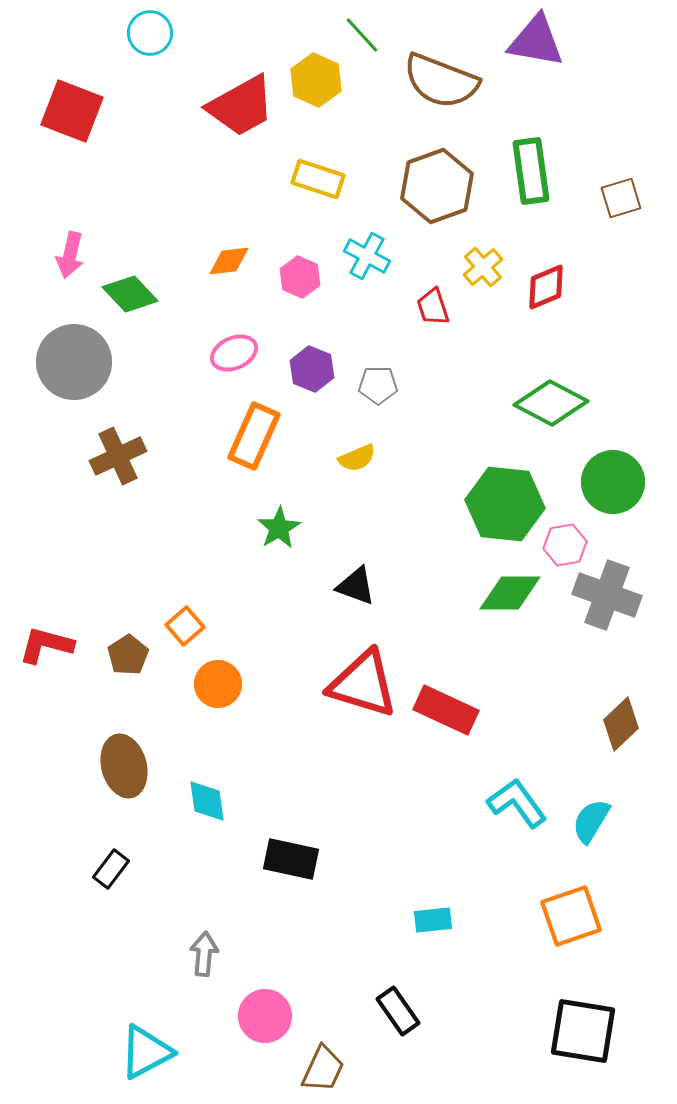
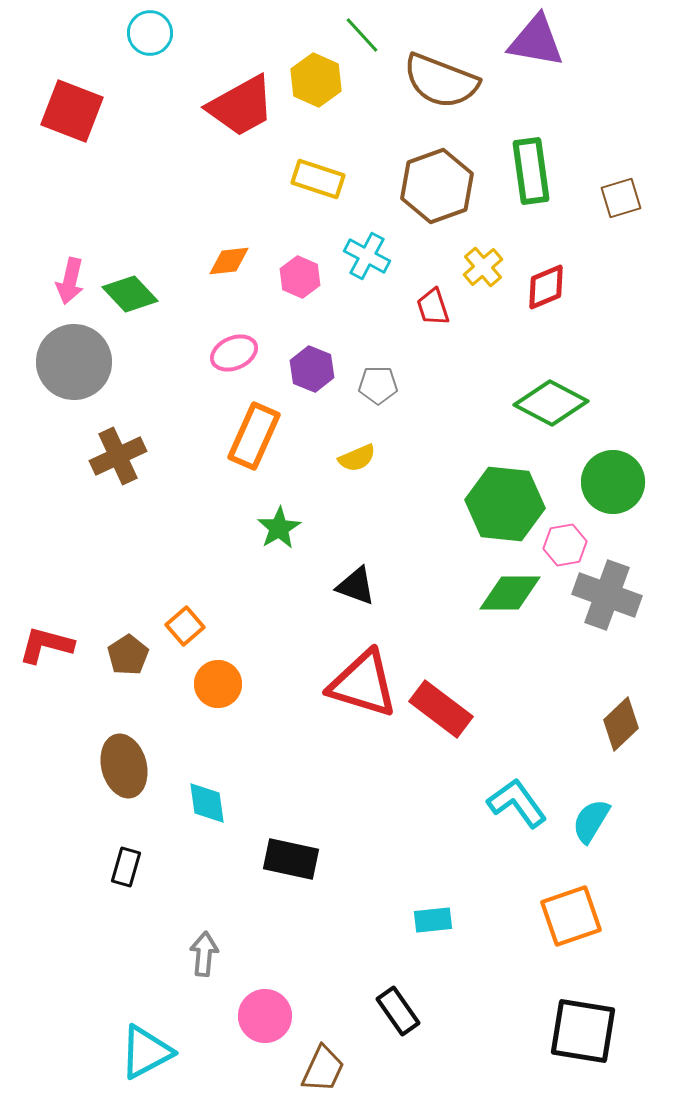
pink arrow at (70, 255): moved 26 px down
red rectangle at (446, 710): moved 5 px left, 1 px up; rotated 12 degrees clockwise
cyan diamond at (207, 801): moved 2 px down
black rectangle at (111, 869): moved 15 px right, 2 px up; rotated 21 degrees counterclockwise
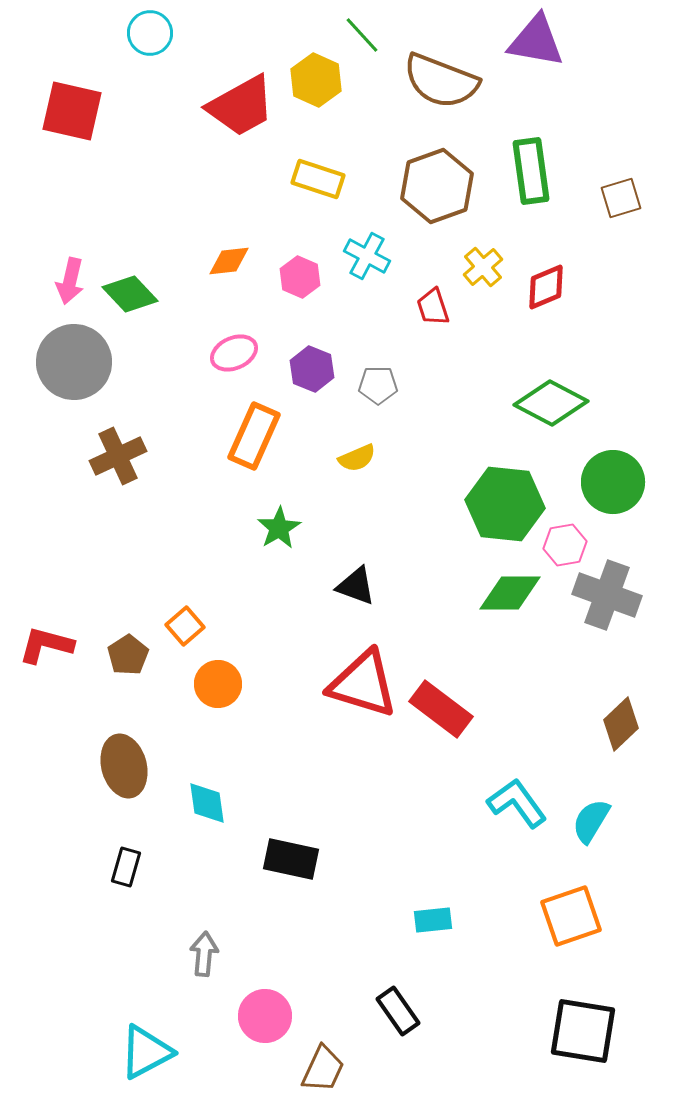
red square at (72, 111): rotated 8 degrees counterclockwise
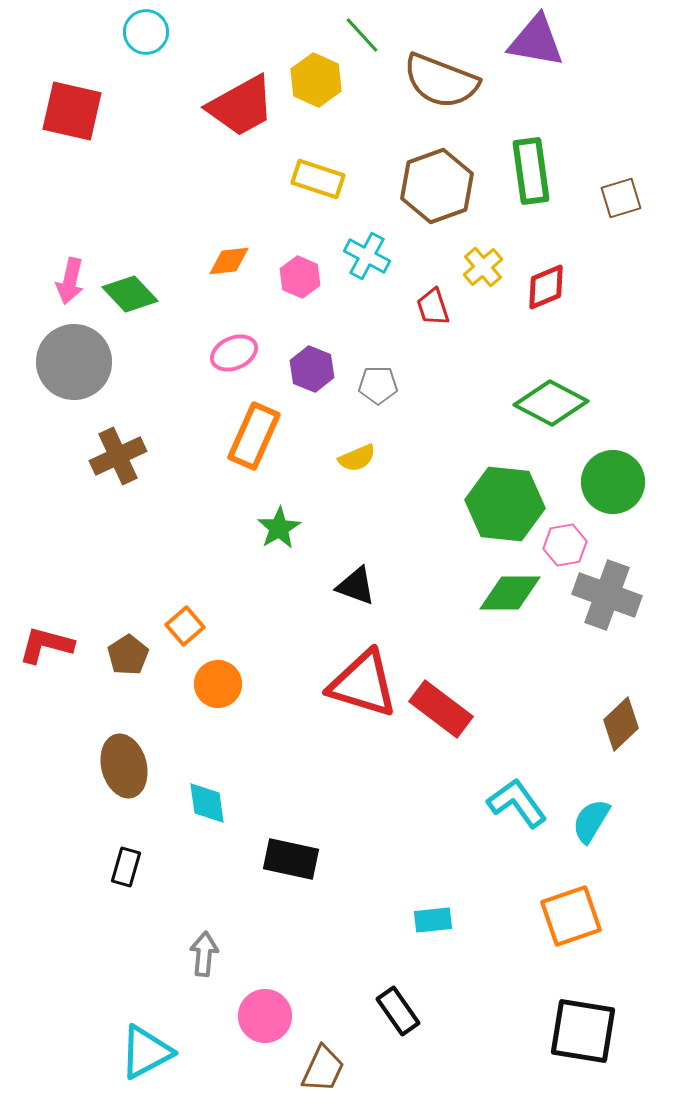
cyan circle at (150, 33): moved 4 px left, 1 px up
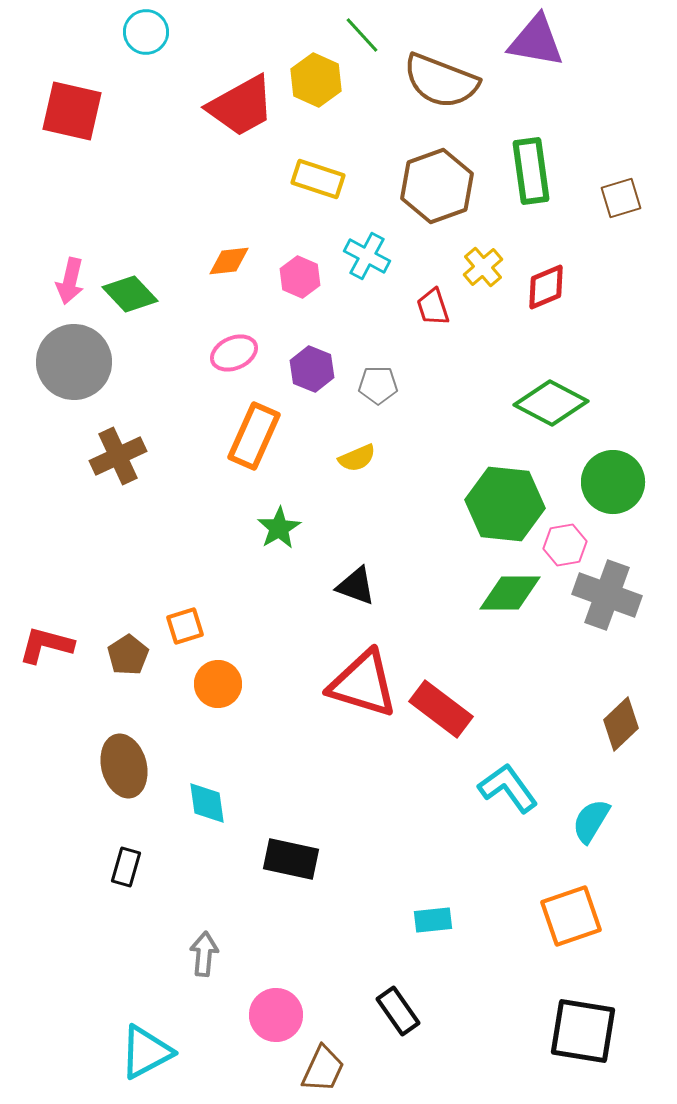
orange square at (185, 626): rotated 24 degrees clockwise
cyan L-shape at (517, 803): moved 9 px left, 15 px up
pink circle at (265, 1016): moved 11 px right, 1 px up
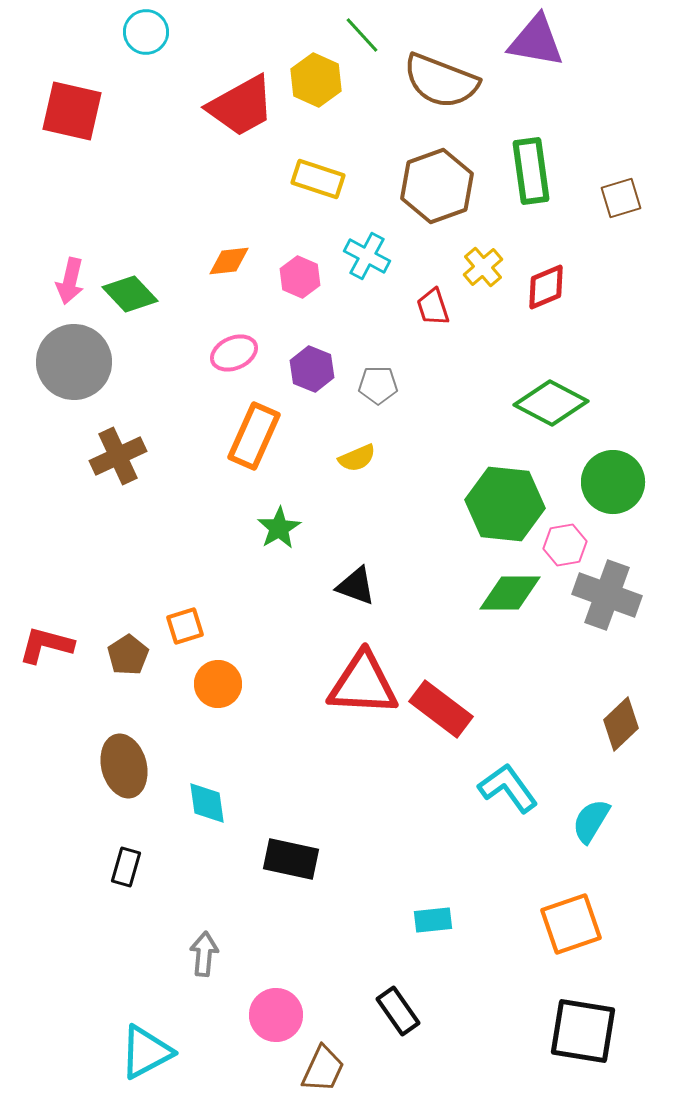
red triangle at (363, 684): rotated 14 degrees counterclockwise
orange square at (571, 916): moved 8 px down
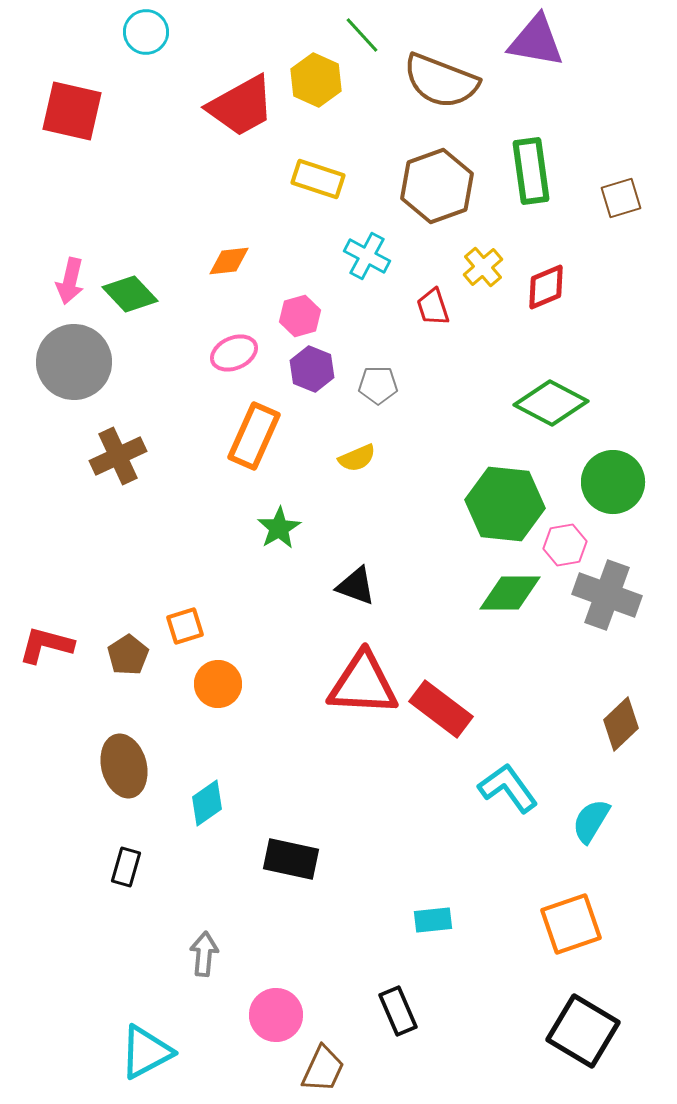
pink hexagon at (300, 277): moved 39 px down; rotated 21 degrees clockwise
cyan diamond at (207, 803): rotated 63 degrees clockwise
black rectangle at (398, 1011): rotated 12 degrees clockwise
black square at (583, 1031): rotated 22 degrees clockwise
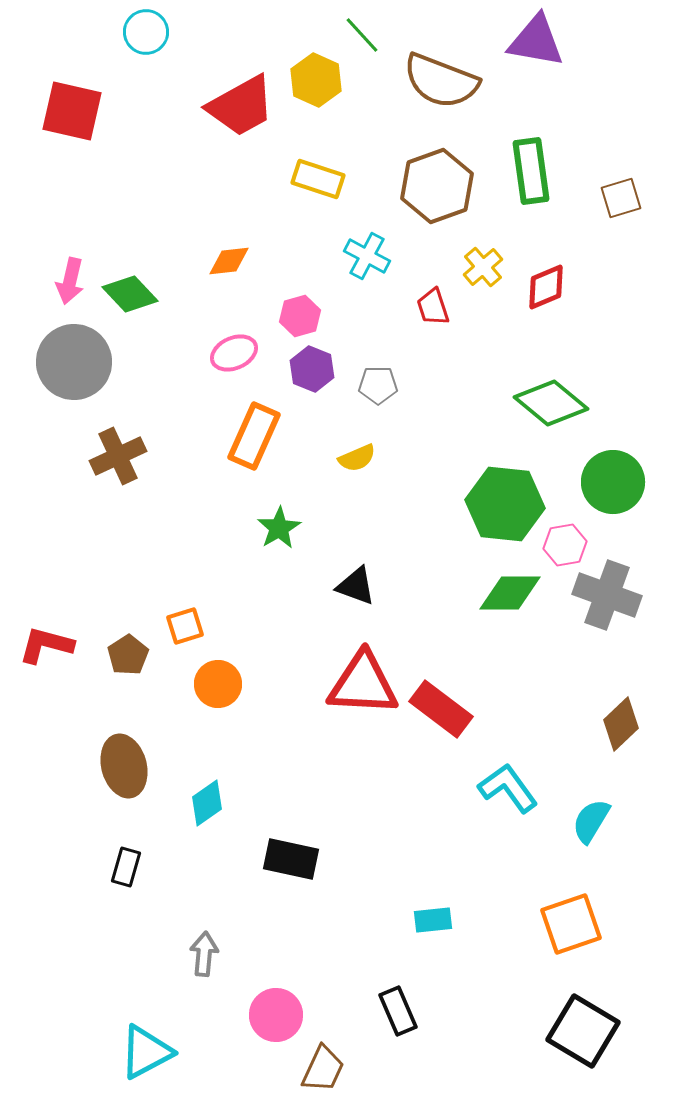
green diamond at (551, 403): rotated 12 degrees clockwise
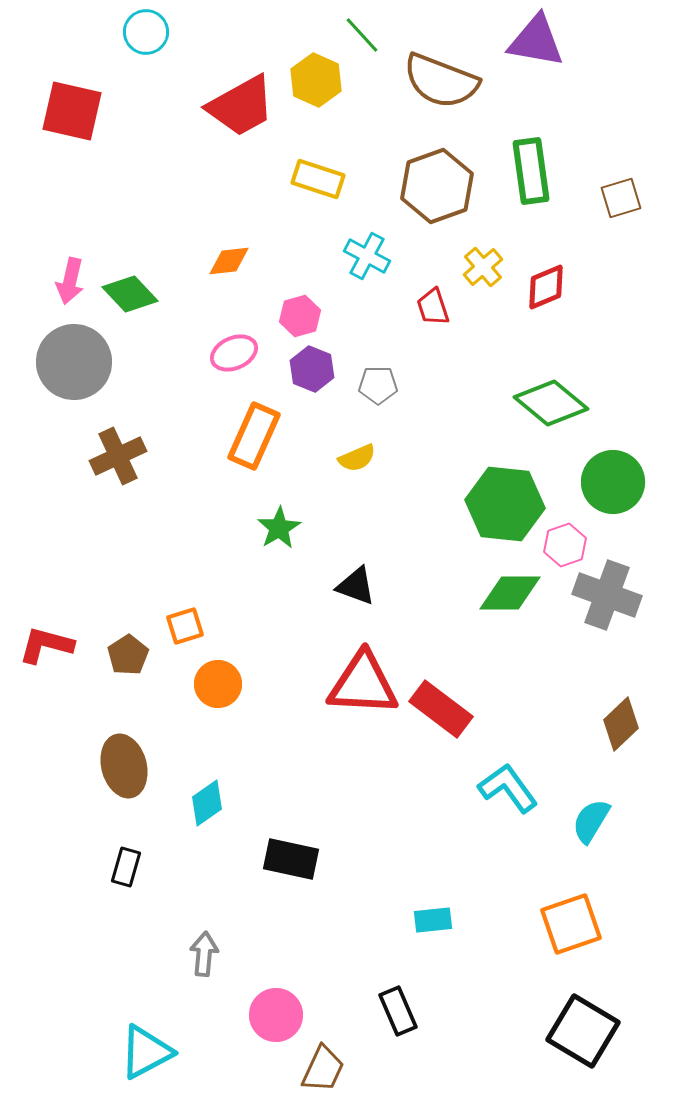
pink hexagon at (565, 545): rotated 9 degrees counterclockwise
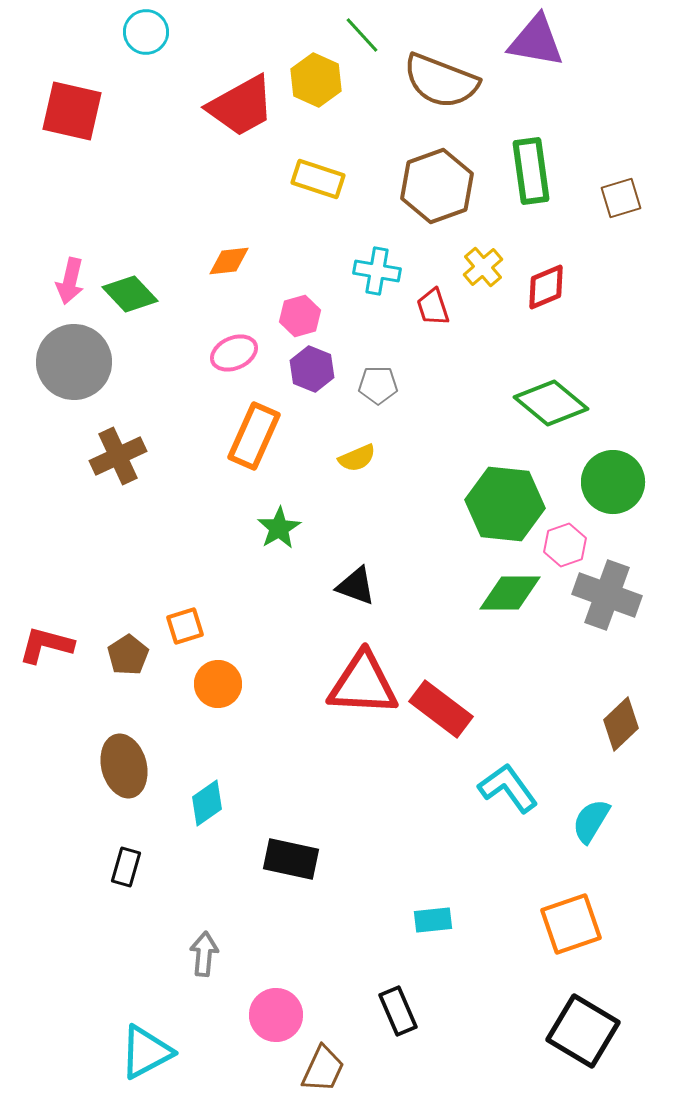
cyan cross at (367, 256): moved 10 px right, 15 px down; rotated 18 degrees counterclockwise
